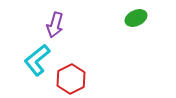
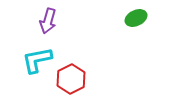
purple arrow: moved 7 px left, 4 px up
cyan L-shape: rotated 28 degrees clockwise
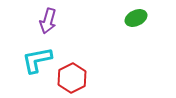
red hexagon: moved 1 px right, 1 px up
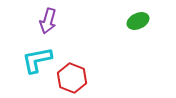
green ellipse: moved 2 px right, 3 px down
red hexagon: rotated 12 degrees counterclockwise
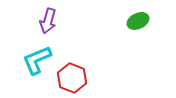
cyan L-shape: rotated 12 degrees counterclockwise
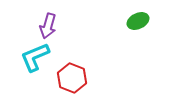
purple arrow: moved 5 px down
cyan L-shape: moved 2 px left, 3 px up
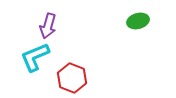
green ellipse: rotated 10 degrees clockwise
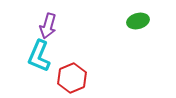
cyan L-shape: moved 4 px right, 1 px up; rotated 44 degrees counterclockwise
red hexagon: rotated 16 degrees clockwise
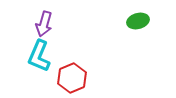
purple arrow: moved 4 px left, 2 px up
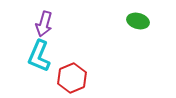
green ellipse: rotated 30 degrees clockwise
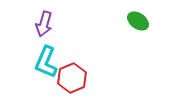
green ellipse: rotated 20 degrees clockwise
cyan L-shape: moved 7 px right, 6 px down
